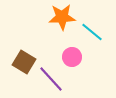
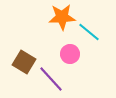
cyan line: moved 3 px left
pink circle: moved 2 px left, 3 px up
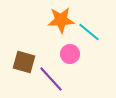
orange star: moved 1 px left, 3 px down
brown square: rotated 15 degrees counterclockwise
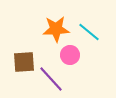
orange star: moved 5 px left, 9 px down
pink circle: moved 1 px down
brown square: rotated 20 degrees counterclockwise
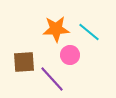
purple line: moved 1 px right
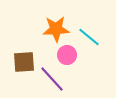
cyan line: moved 5 px down
pink circle: moved 3 px left
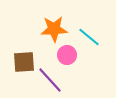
orange star: moved 2 px left
purple line: moved 2 px left, 1 px down
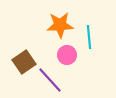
orange star: moved 6 px right, 4 px up
cyan line: rotated 45 degrees clockwise
brown square: rotated 30 degrees counterclockwise
